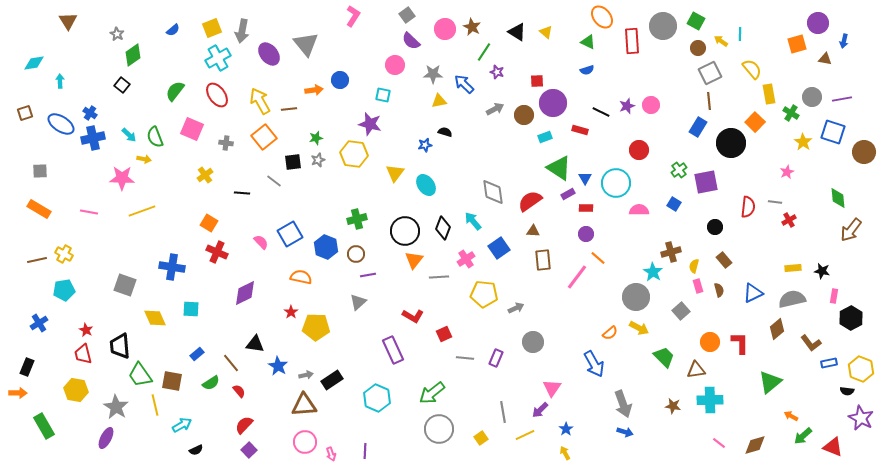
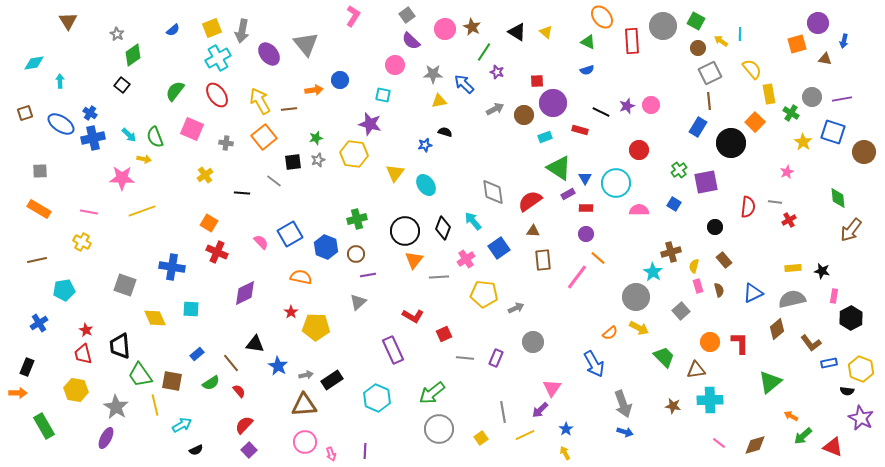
yellow cross at (64, 254): moved 18 px right, 12 px up
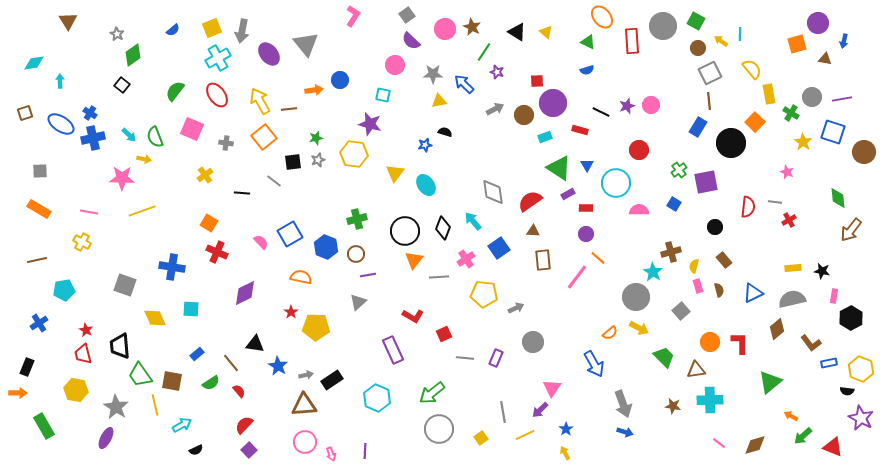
pink star at (787, 172): rotated 24 degrees counterclockwise
blue triangle at (585, 178): moved 2 px right, 13 px up
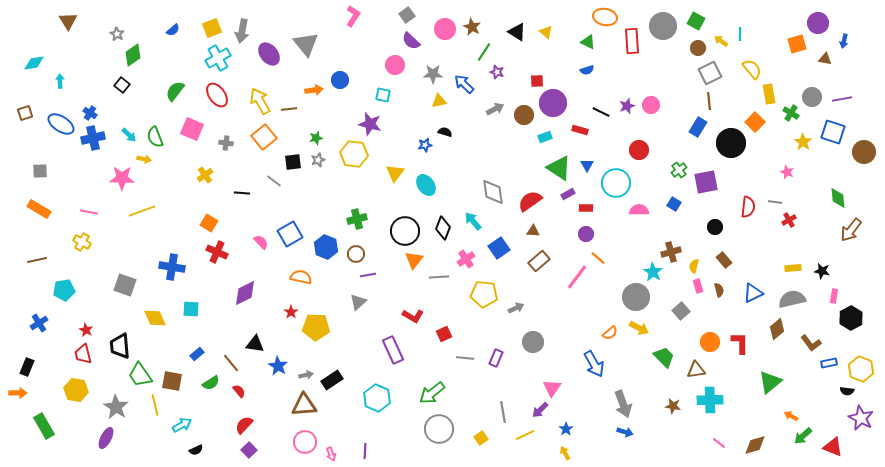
orange ellipse at (602, 17): moved 3 px right; rotated 40 degrees counterclockwise
brown rectangle at (543, 260): moved 4 px left, 1 px down; rotated 55 degrees clockwise
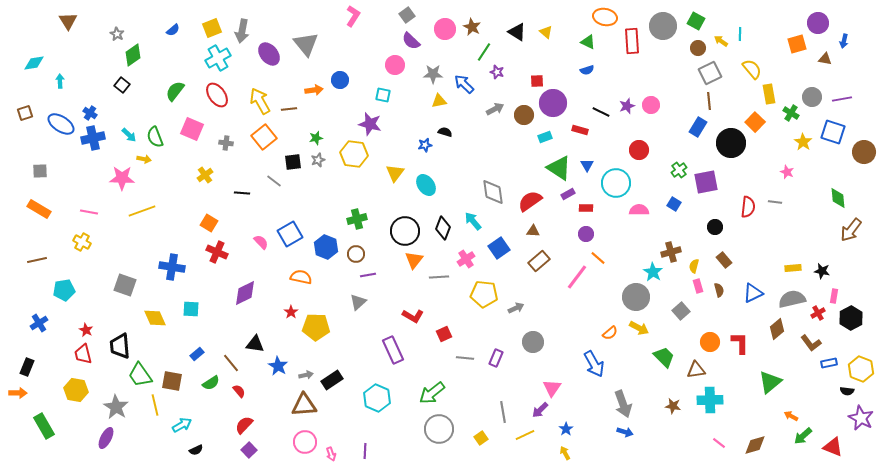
red cross at (789, 220): moved 29 px right, 93 px down
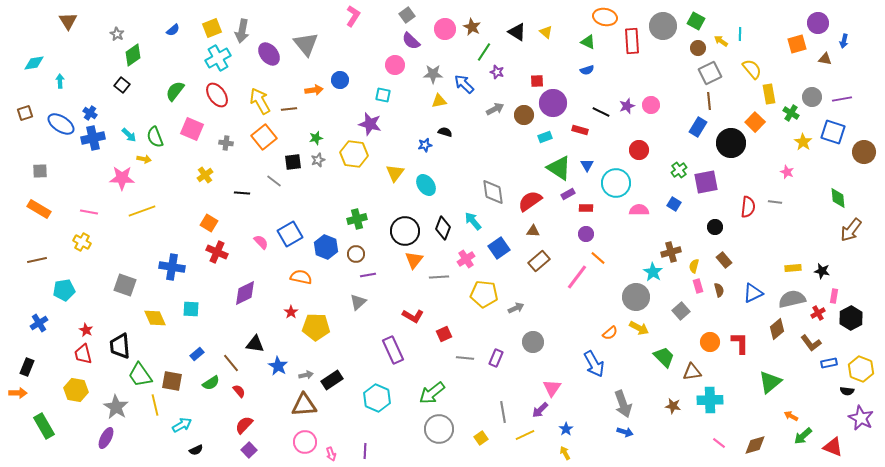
brown triangle at (696, 370): moved 4 px left, 2 px down
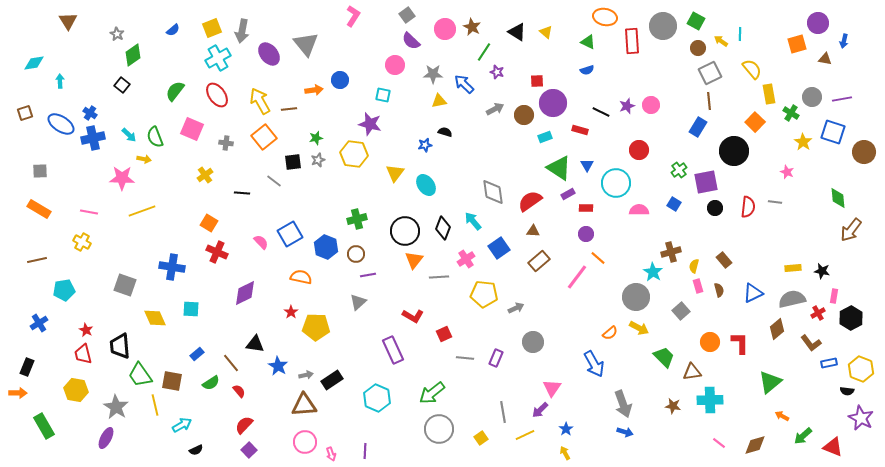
black circle at (731, 143): moved 3 px right, 8 px down
black circle at (715, 227): moved 19 px up
orange arrow at (791, 416): moved 9 px left
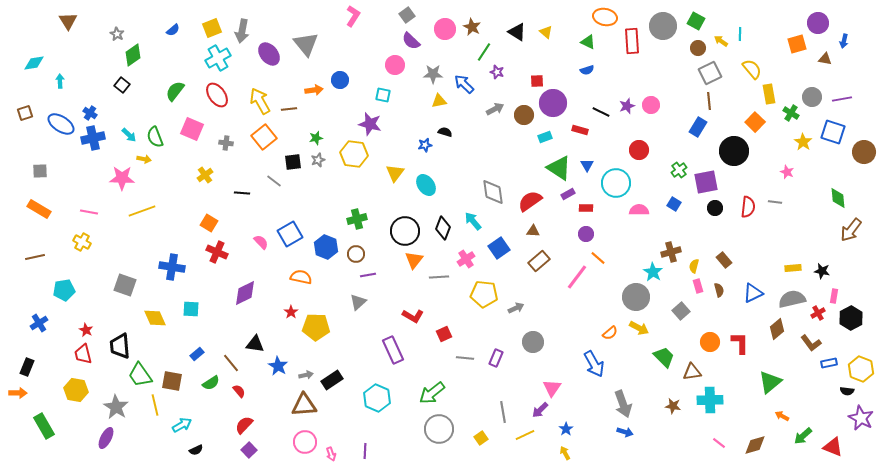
brown line at (37, 260): moved 2 px left, 3 px up
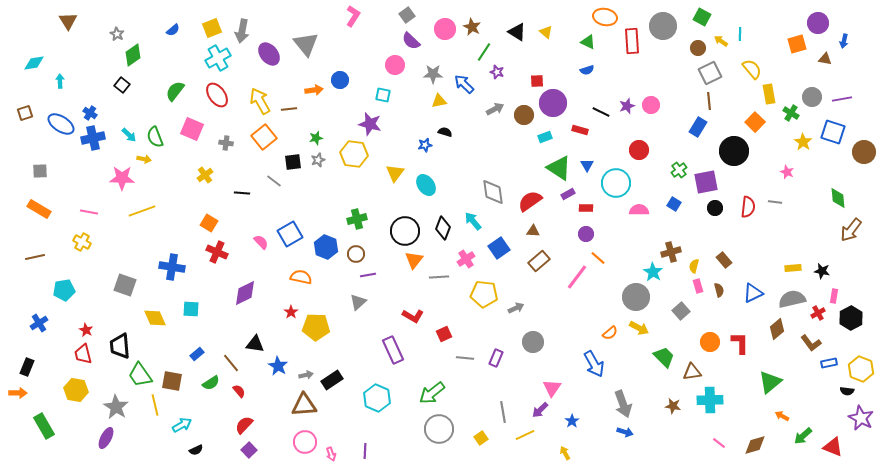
green square at (696, 21): moved 6 px right, 4 px up
blue star at (566, 429): moved 6 px right, 8 px up
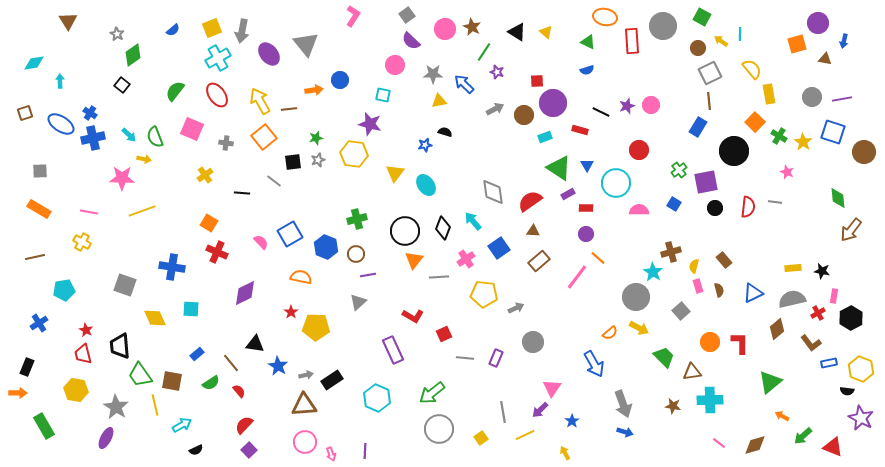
green cross at (791, 113): moved 12 px left, 23 px down
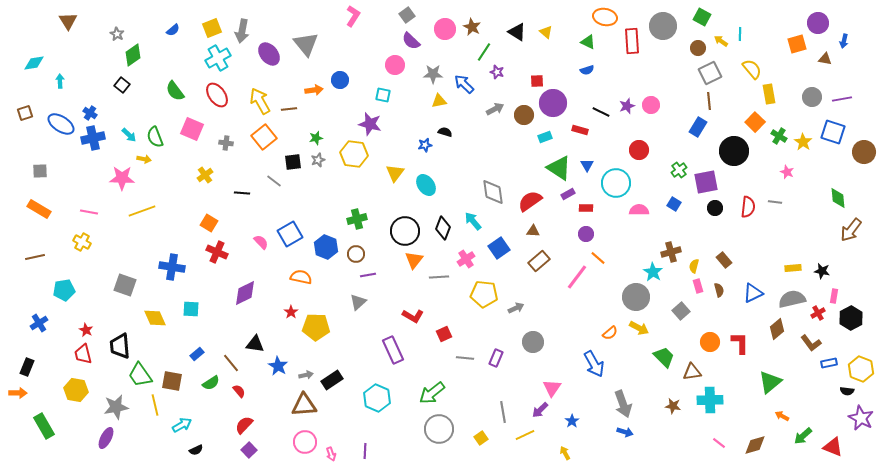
green semicircle at (175, 91): rotated 75 degrees counterclockwise
gray star at (116, 407): rotated 30 degrees clockwise
